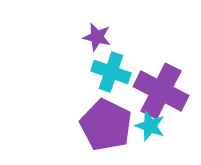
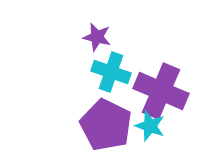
purple cross: rotated 4 degrees counterclockwise
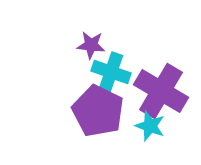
purple star: moved 6 px left, 8 px down; rotated 8 degrees counterclockwise
purple cross: rotated 8 degrees clockwise
purple pentagon: moved 8 px left, 14 px up
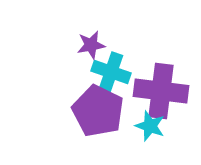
purple star: rotated 16 degrees counterclockwise
purple cross: rotated 24 degrees counterclockwise
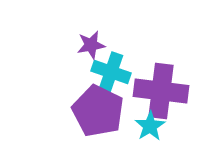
cyan star: rotated 20 degrees clockwise
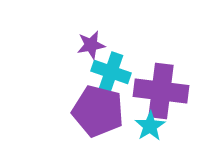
purple pentagon: rotated 12 degrees counterclockwise
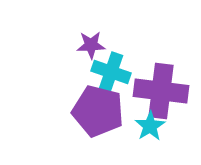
purple star: rotated 8 degrees clockwise
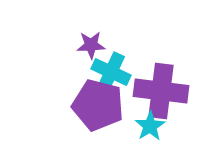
cyan cross: rotated 6 degrees clockwise
purple pentagon: moved 6 px up
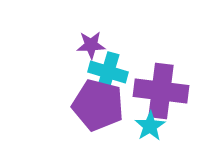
cyan cross: moved 3 px left; rotated 9 degrees counterclockwise
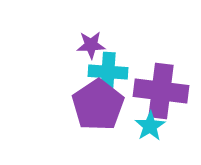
cyan cross: rotated 12 degrees counterclockwise
purple pentagon: rotated 24 degrees clockwise
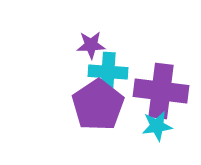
cyan star: moved 7 px right; rotated 24 degrees clockwise
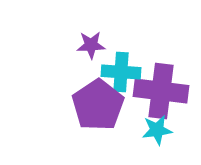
cyan cross: moved 13 px right
cyan star: moved 4 px down
